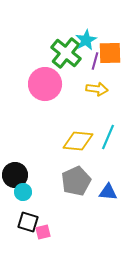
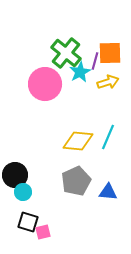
cyan star: moved 6 px left, 32 px down
yellow arrow: moved 11 px right, 7 px up; rotated 25 degrees counterclockwise
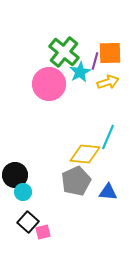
green cross: moved 2 px left, 1 px up
pink circle: moved 4 px right
yellow diamond: moved 7 px right, 13 px down
black square: rotated 25 degrees clockwise
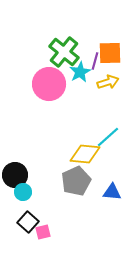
cyan line: rotated 25 degrees clockwise
blue triangle: moved 4 px right
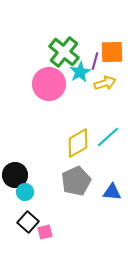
orange square: moved 2 px right, 1 px up
yellow arrow: moved 3 px left, 1 px down
yellow diamond: moved 7 px left, 11 px up; rotated 36 degrees counterclockwise
cyan circle: moved 2 px right
pink square: moved 2 px right
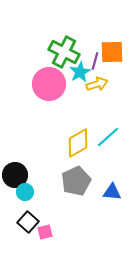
green cross: rotated 12 degrees counterclockwise
yellow arrow: moved 8 px left, 1 px down
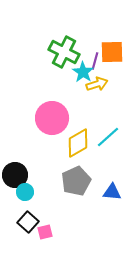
cyan star: moved 3 px right; rotated 10 degrees counterclockwise
pink circle: moved 3 px right, 34 px down
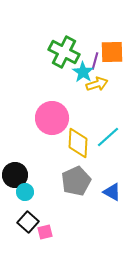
yellow diamond: rotated 56 degrees counterclockwise
blue triangle: rotated 24 degrees clockwise
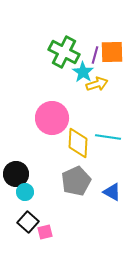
purple line: moved 6 px up
cyan line: rotated 50 degrees clockwise
black circle: moved 1 px right, 1 px up
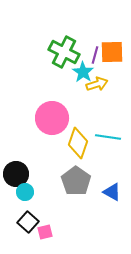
yellow diamond: rotated 16 degrees clockwise
gray pentagon: rotated 12 degrees counterclockwise
